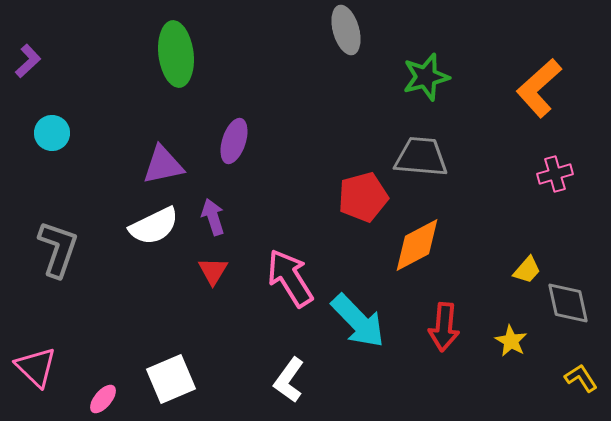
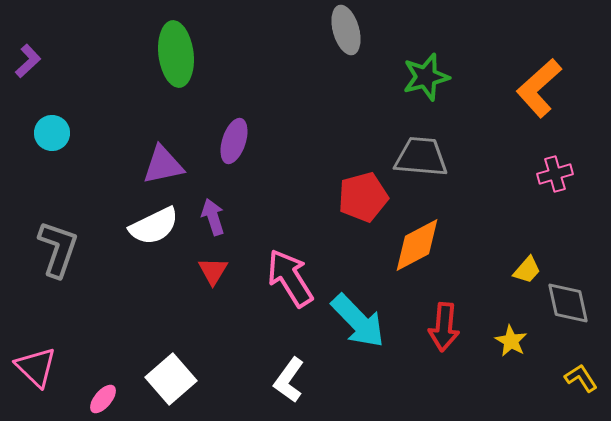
white square: rotated 18 degrees counterclockwise
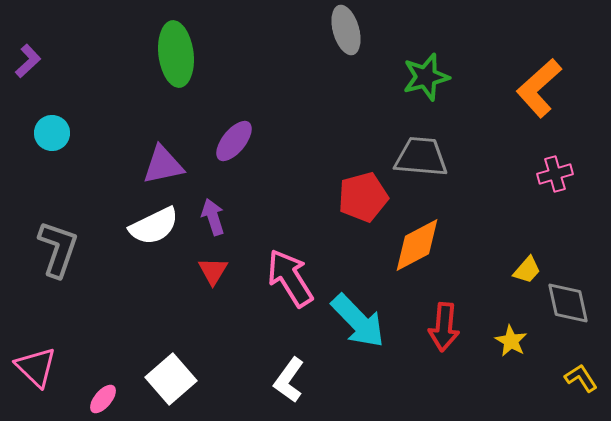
purple ellipse: rotated 21 degrees clockwise
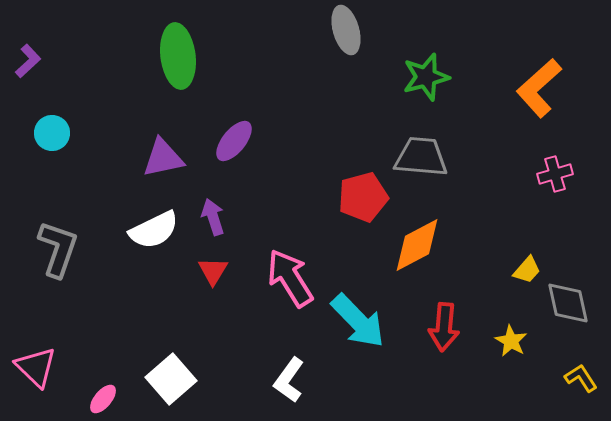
green ellipse: moved 2 px right, 2 px down
purple triangle: moved 7 px up
white semicircle: moved 4 px down
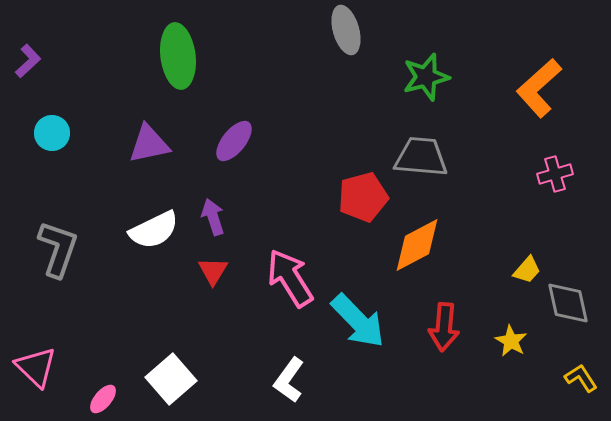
purple triangle: moved 14 px left, 14 px up
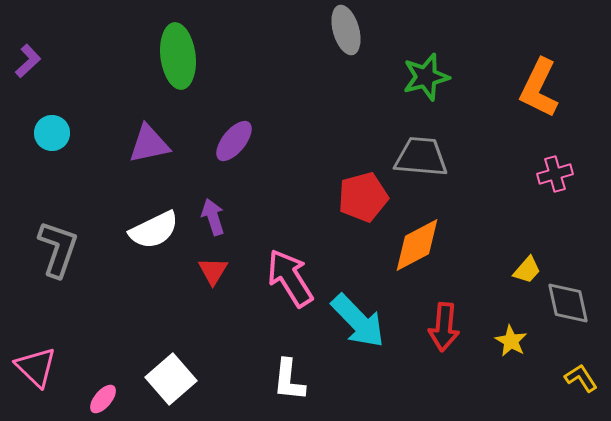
orange L-shape: rotated 22 degrees counterclockwise
white L-shape: rotated 30 degrees counterclockwise
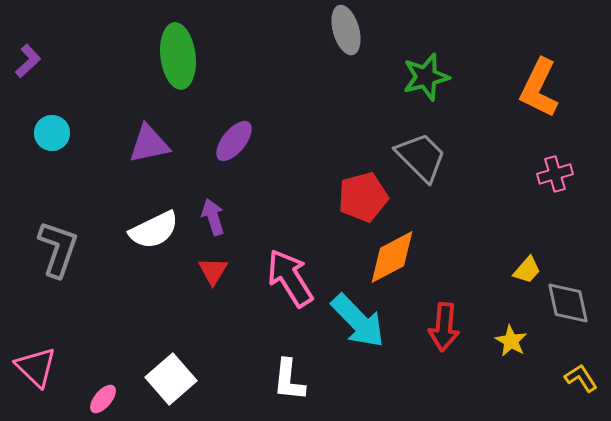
gray trapezoid: rotated 40 degrees clockwise
orange diamond: moved 25 px left, 12 px down
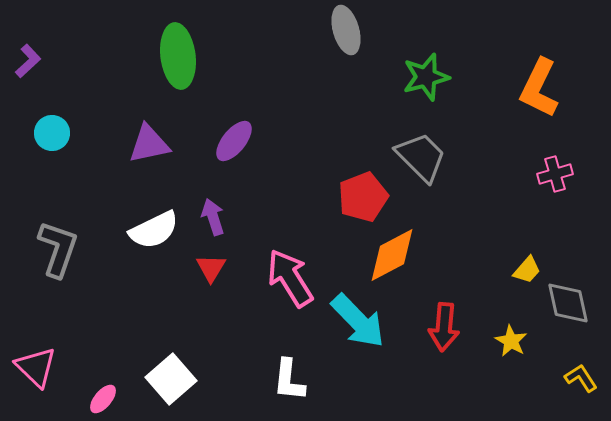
red pentagon: rotated 6 degrees counterclockwise
orange diamond: moved 2 px up
red triangle: moved 2 px left, 3 px up
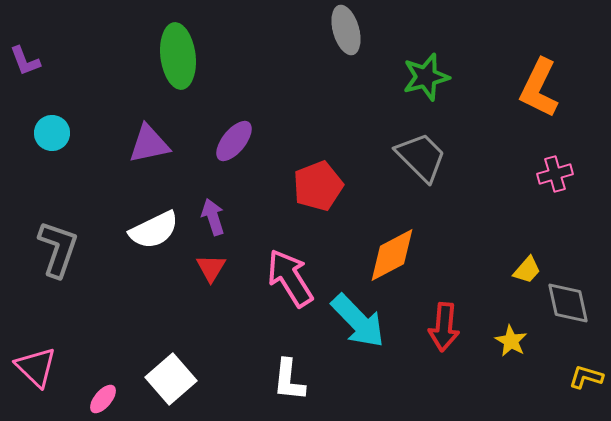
purple L-shape: moved 3 px left; rotated 112 degrees clockwise
red pentagon: moved 45 px left, 11 px up
yellow L-shape: moved 5 px right, 1 px up; rotated 40 degrees counterclockwise
